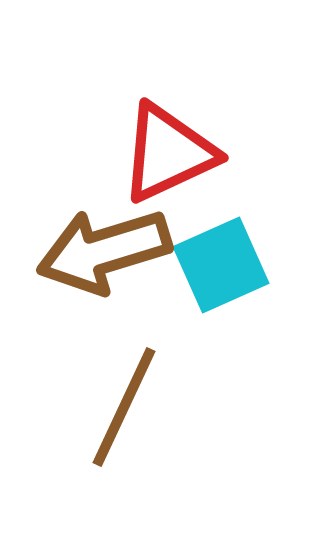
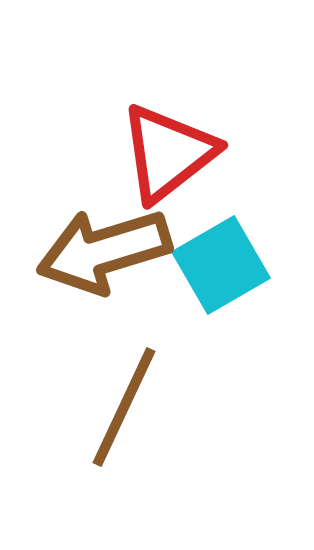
red triangle: rotated 13 degrees counterclockwise
cyan square: rotated 6 degrees counterclockwise
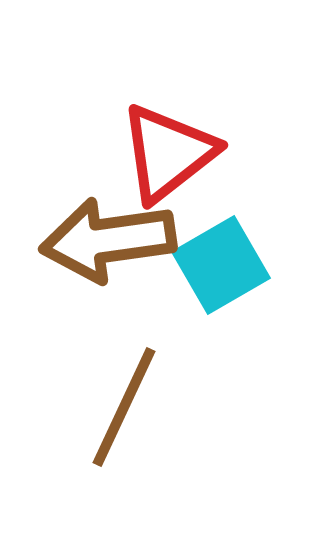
brown arrow: moved 4 px right, 11 px up; rotated 9 degrees clockwise
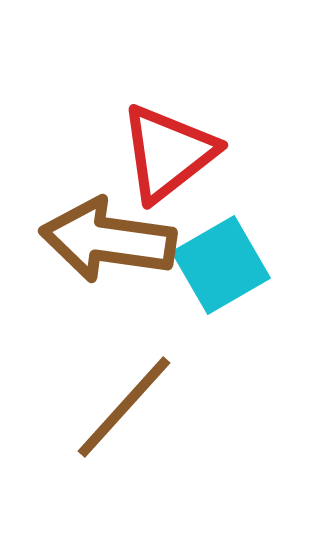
brown arrow: rotated 16 degrees clockwise
brown line: rotated 17 degrees clockwise
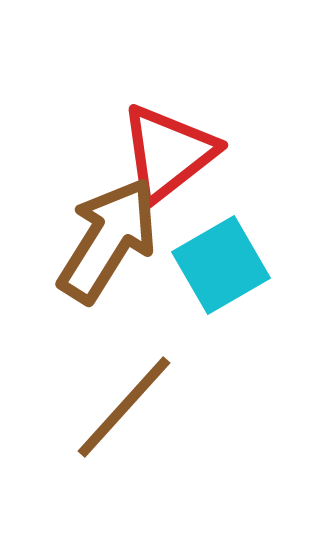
brown arrow: rotated 114 degrees clockwise
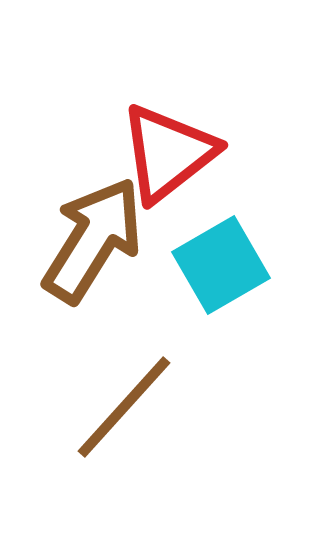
brown arrow: moved 15 px left
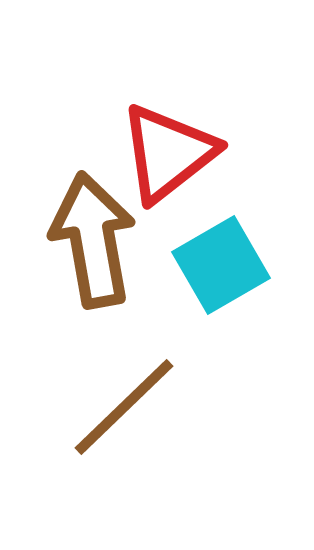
brown arrow: rotated 42 degrees counterclockwise
brown line: rotated 4 degrees clockwise
